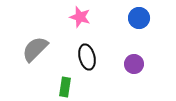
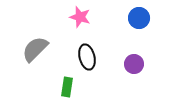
green rectangle: moved 2 px right
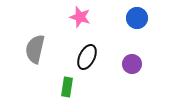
blue circle: moved 2 px left
gray semicircle: rotated 32 degrees counterclockwise
black ellipse: rotated 40 degrees clockwise
purple circle: moved 2 px left
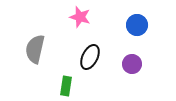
blue circle: moved 7 px down
black ellipse: moved 3 px right
green rectangle: moved 1 px left, 1 px up
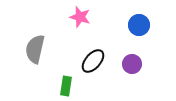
blue circle: moved 2 px right
black ellipse: moved 3 px right, 4 px down; rotated 15 degrees clockwise
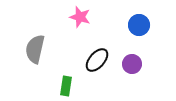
black ellipse: moved 4 px right, 1 px up
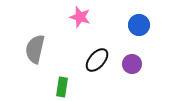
green rectangle: moved 4 px left, 1 px down
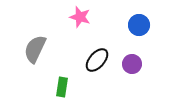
gray semicircle: rotated 12 degrees clockwise
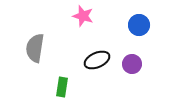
pink star: moved 3 px right, 1 px up
gray semicircle: moved 1 px up; rotated 16 degrees counterclockwise
black ellipse: rotated 25 degrees clockwise
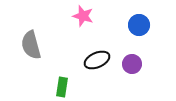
gray semicircle: moved 4 px left, 3 px up; rotated 24 degrees counterclockwise
